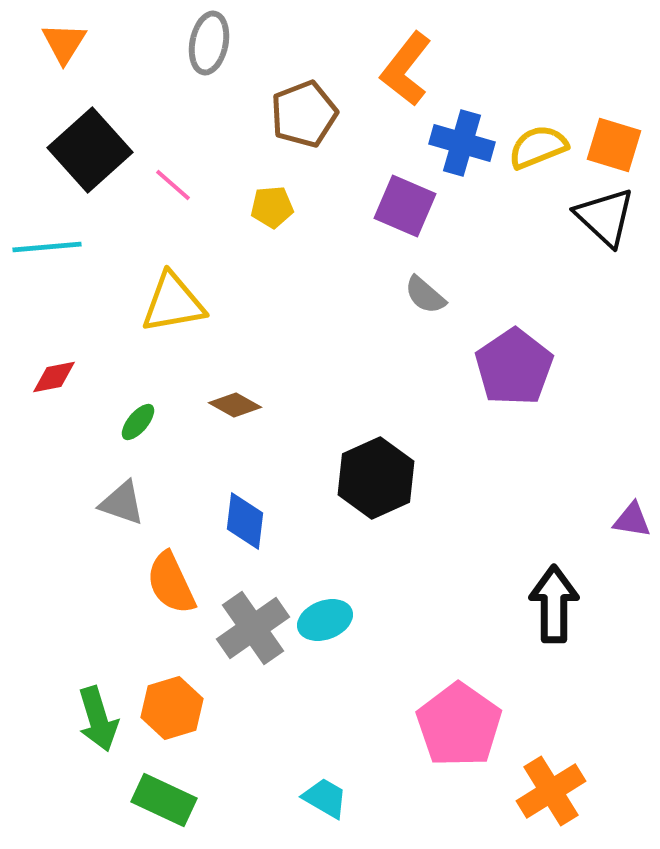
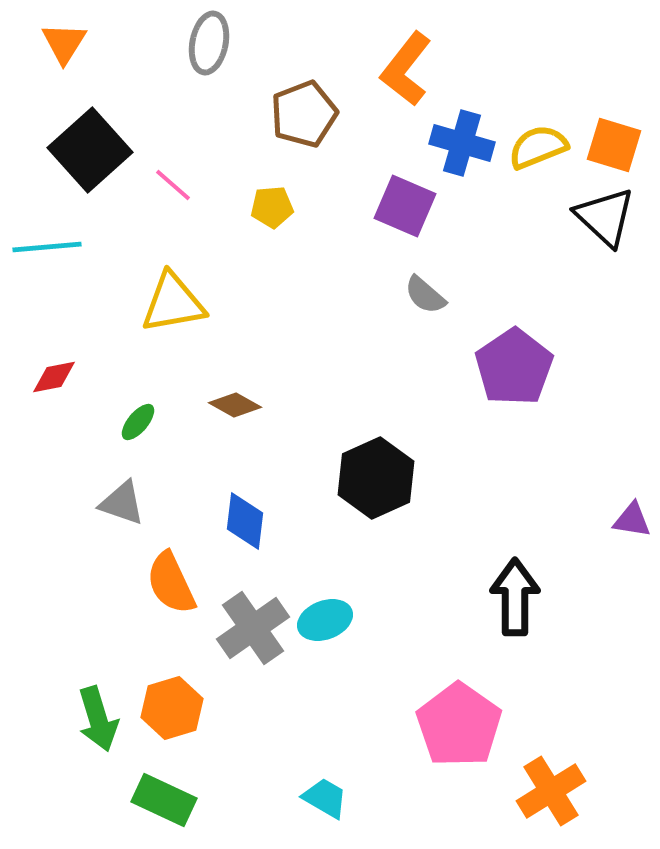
black arrow: moved 39 px left, 7 px up
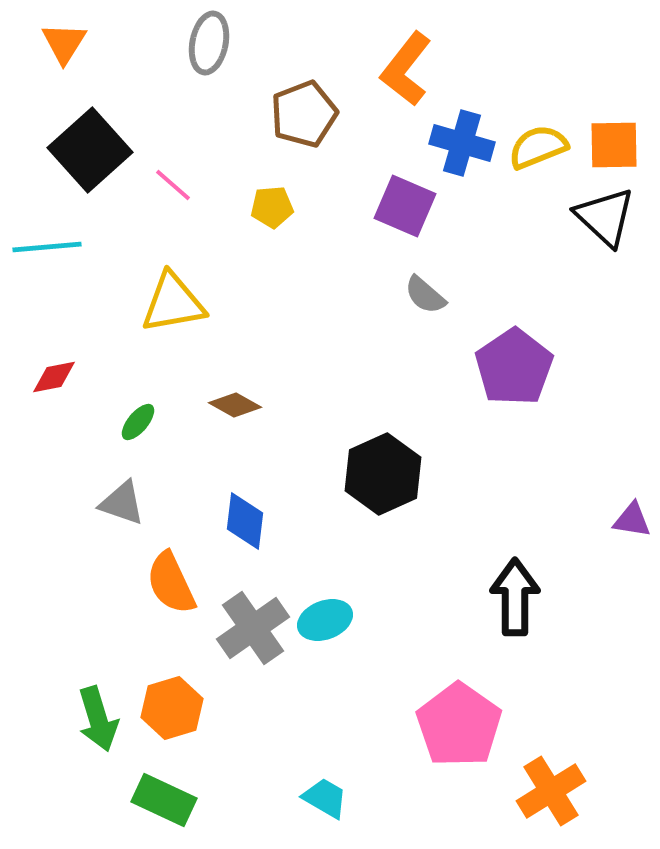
orange square: rotated 18 degrees counterclockwise
black hexagon: moved 7 px right, 4 px up
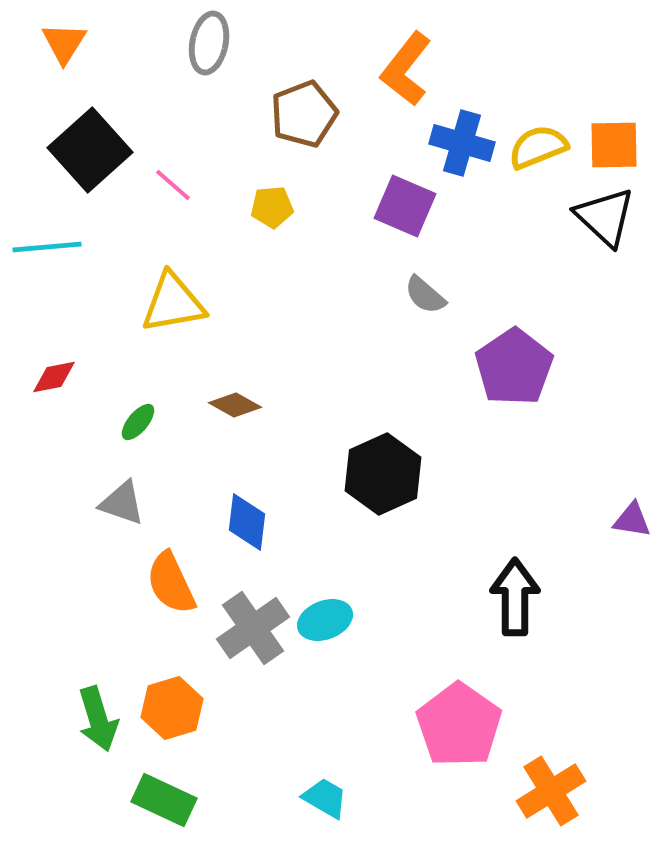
blue diamond: moved 2 px right, 1 px down
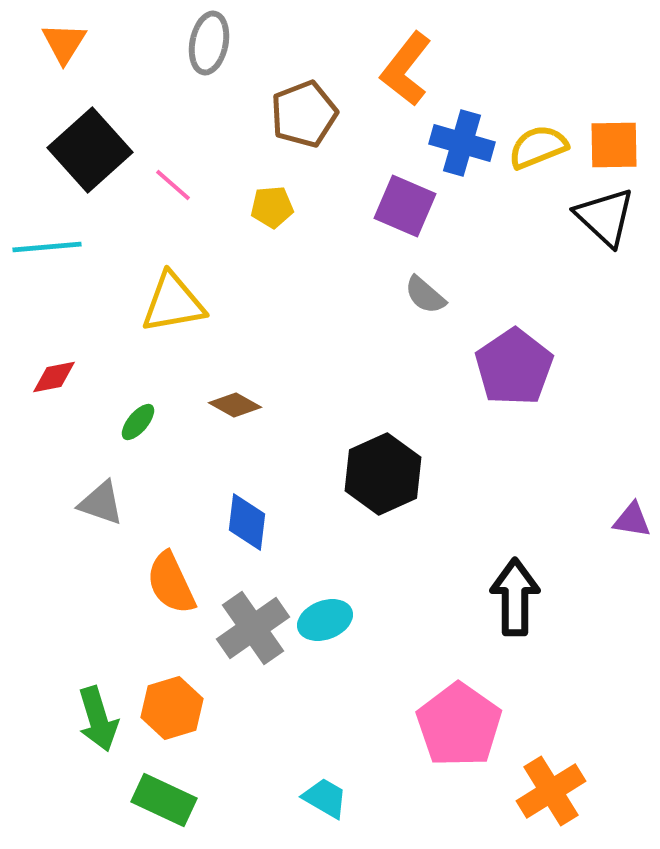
gray triangle: moved 21 px left
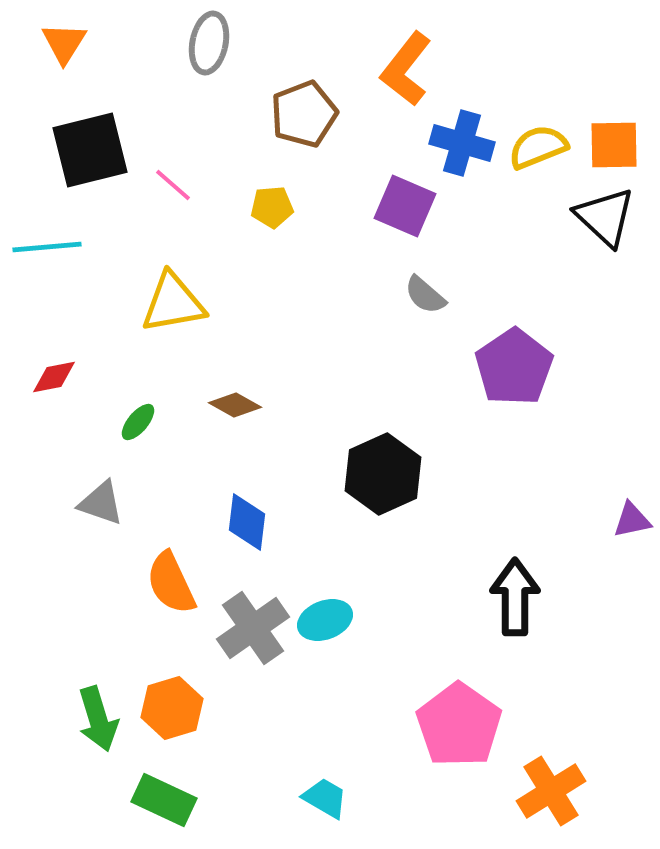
black square: rotated 28 degrees clockwise
purple triangle: rotated 21 degrees counterclockwise
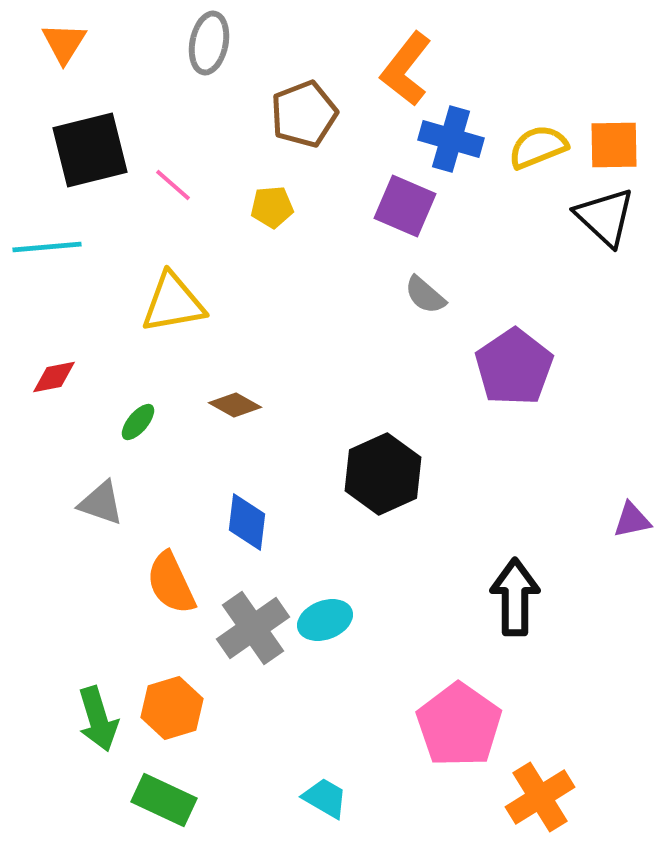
blue cross: moved 11 px left, 4 px up
orange cross: moved 11 px left, 6 px down
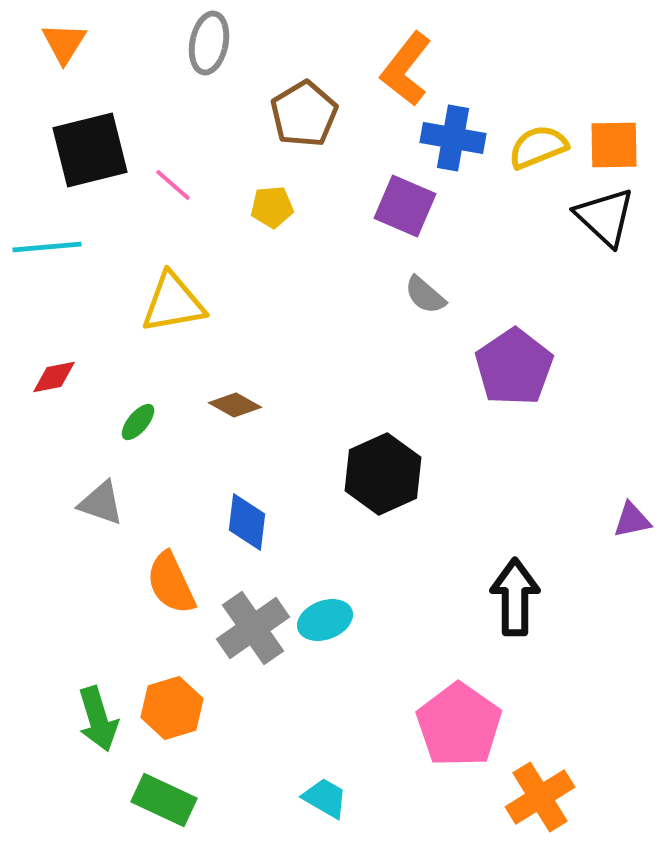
brown pentagon: rotated 10 degrees counterclockwise
blue cross: moved 2 px right, 1 px up; rotated 6 degrees counterclockwise
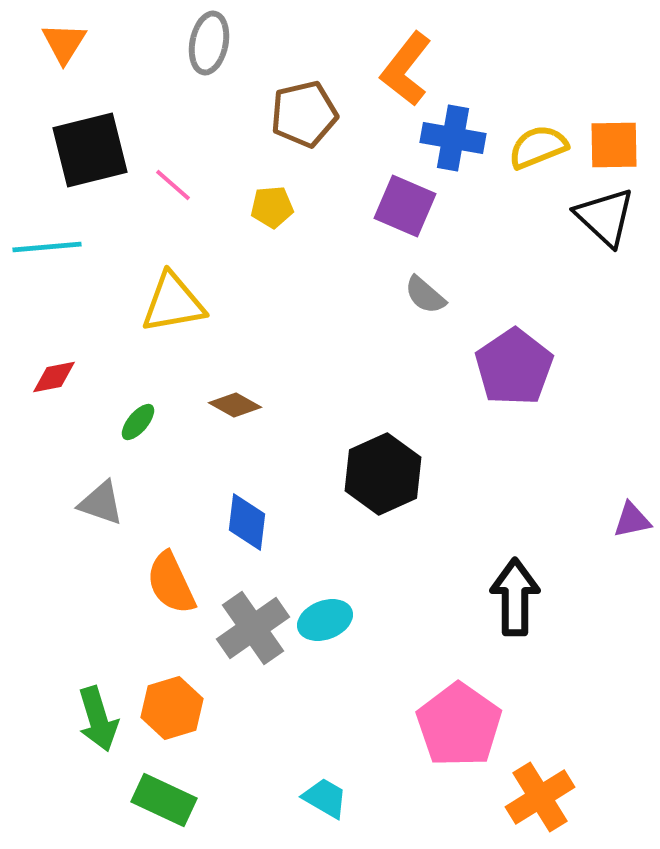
brown pentagon: rotated 18 degrees clockwise
